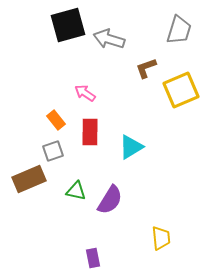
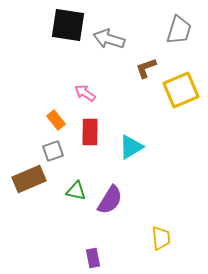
black square: rotated 24 degrees clockwise
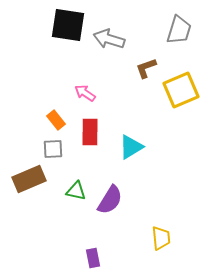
gray square: moved 2 px up; rotated 15 degrees clockwise
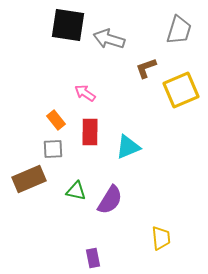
cyan triangle: moved 3 px left; rotated 8 degrees clockwise
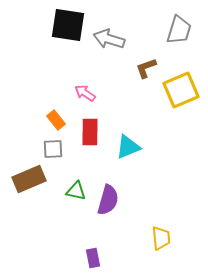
purple semicircle: moved 2 px left; rotated 16 degrees counterclockwise
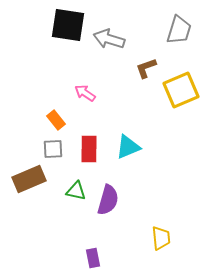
red rectangle: moved 1 px left, 17 px down
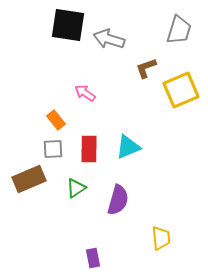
green triangle: moved 3 px up; rotated 45 degrees counterclockwise
purple semicircle: moved 10 px right
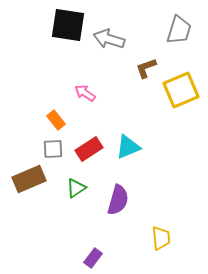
red rectangle: rotated 56 degrees clockwise
purple rectangle: rotated 48 degrees clockwise
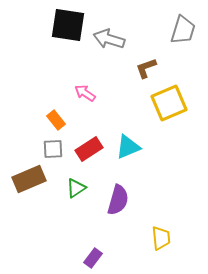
gray trapezoid: moved 4 px right
yellow square: moved 12 px left, 13 px down
